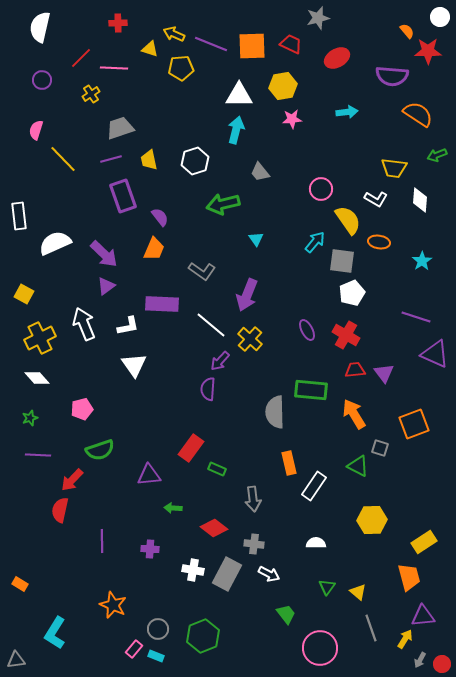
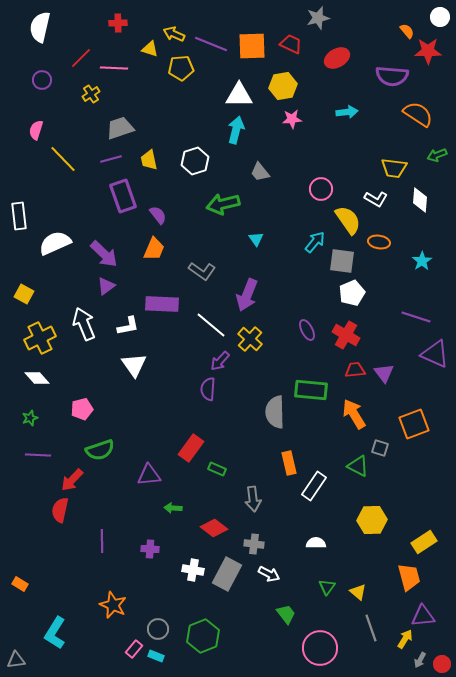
purple semicircle at (160, 217): moved 2 px left, 2 px up
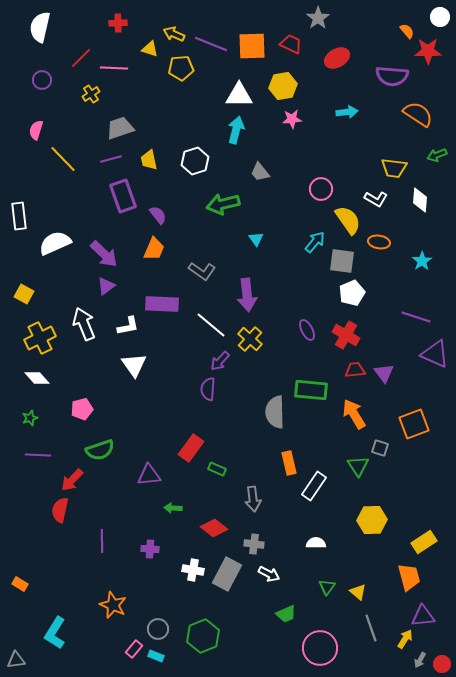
gray star at (318, 18): rotated 20 degrees counterclockwise
purple arrow at (247, 295): rotated 28 degrees counterclockwise
green triangle at (358, 466): rotated 30 degrees clockwise
green trapezoid at (286, 614): rotated 105 degrees clockwise
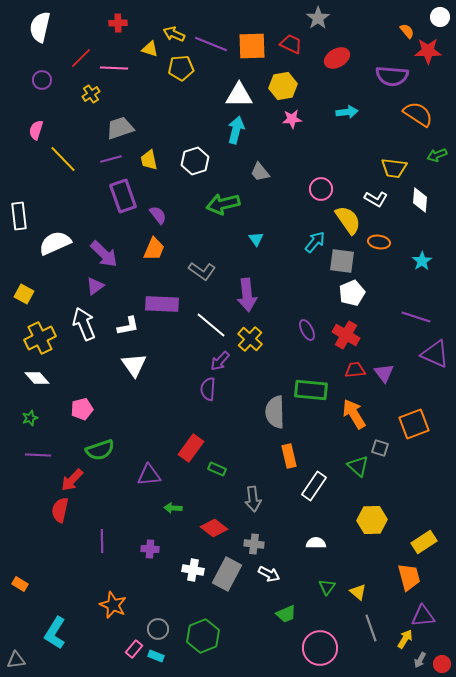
purple triangle at (106, 286): moved 11 px left
orange rectangle at (289, 463): moved 7 px up
green triangle at (358, 466): rotated 15 degrees counterclockwise
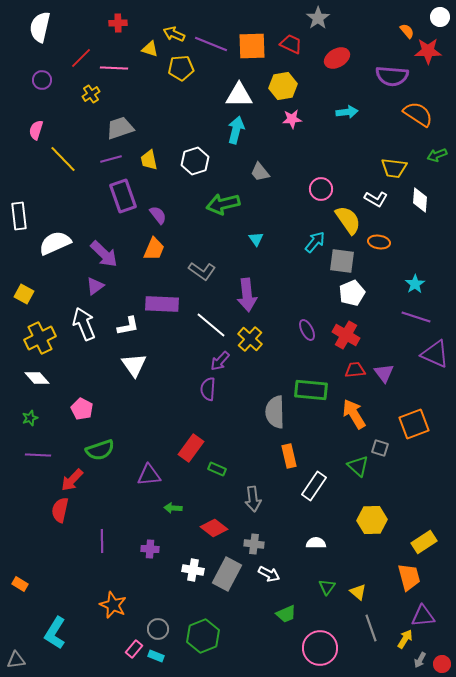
cyan star at (422, 261): moved 7 px left, 23 px down
pink pentagon at (82, 409): rotated 30 degrees counterclockwise
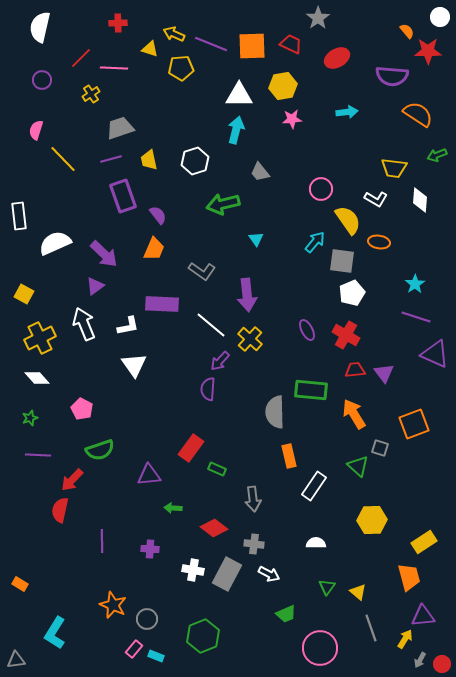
gray circle at (158, 629): moved 11 px left, 10 px up
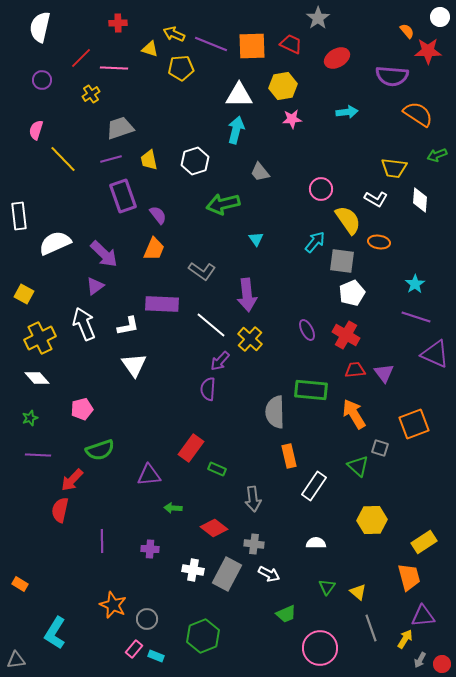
pink pentagon at (82, 409): rotated 30 degrees clockwise
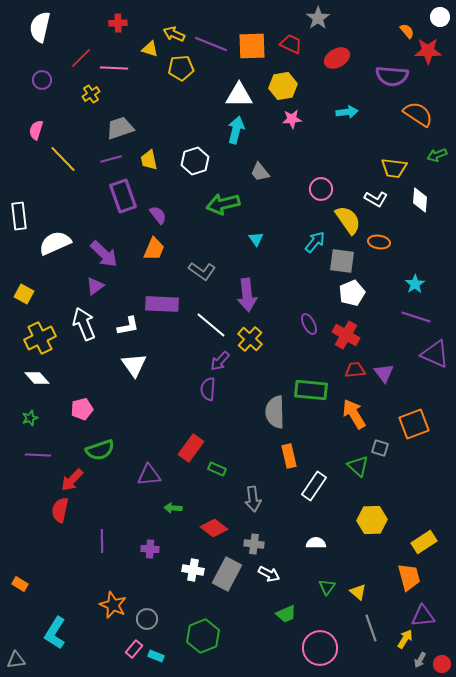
purple ellipse at (307, 330): moved 2 px right, 6 px up
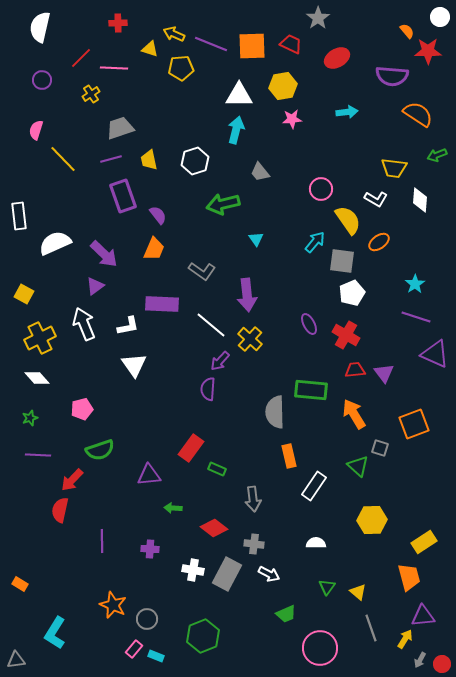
orange ellipse at (379, 242): rotated 45 degrees counterclockwise
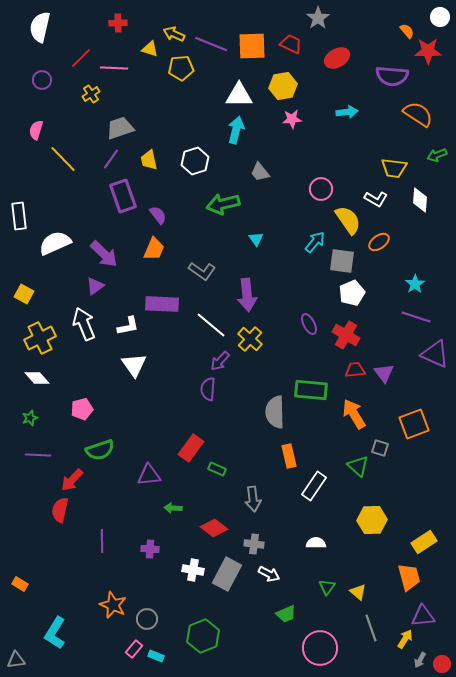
purple line at (111, 159): rotated 40 degrees counterclockwise
